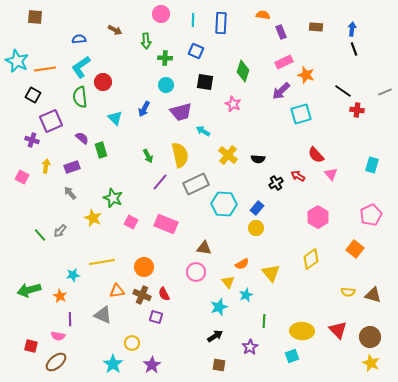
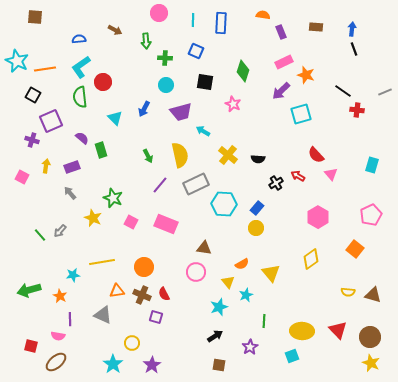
pink circle at (161, 14): moved 2 px left, 1 px up
purple line at (160, 182): moved 3 px down
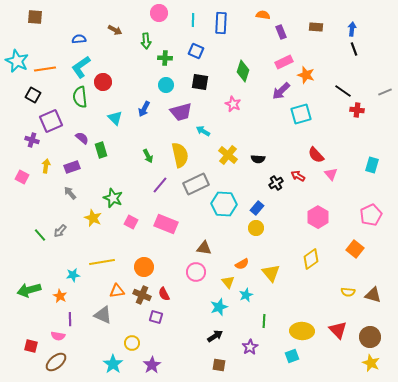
black square at (205, 82): moved 5 px left
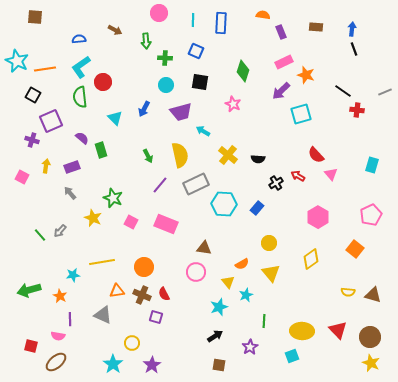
yellow circle at (256, 228): moved 13 px right, 15 px down
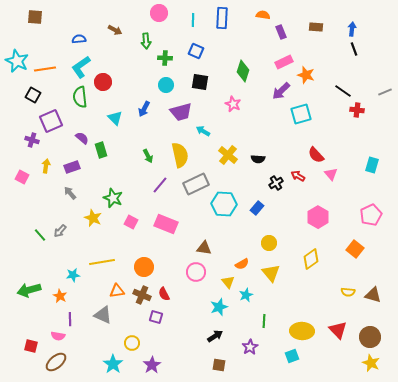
blue rectangle at (221, 23): moved 1 px right, 5 px up
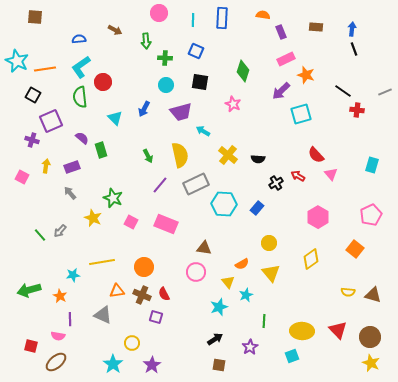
pink rectangle at (284, 62): moved 2 px right, 3 px up
black arrow at (215, 336): moved 3 px down
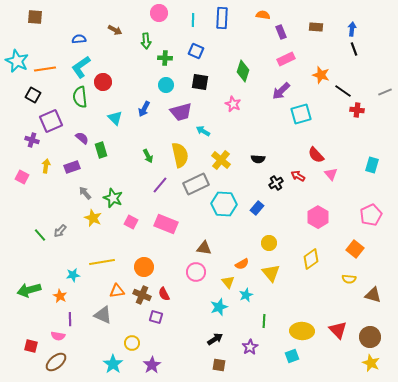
orange star at (306, 75): moved 15 px right
yellow cross at (228, 155): moved 7 px left, 5 px down
gray arrow at (70, 193): moved 15 px right
yellow semicircle at (348, 292): moved 1 px right, 13 px up
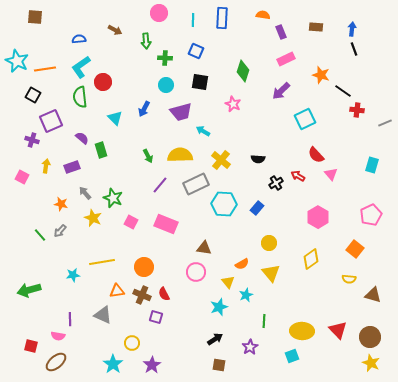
gray line at (385, 92): moved 31 px down
cyan square at (301, 114): moved 4 px right, 5 px down; rotated 10 degrees counterclockwise
yellow semicircle at (180, 155): rotated 80 degrees counterclockwise
orange star at (60, 296): moved 1 px right, 92 px up; rotated 16 degrees counterclockwise
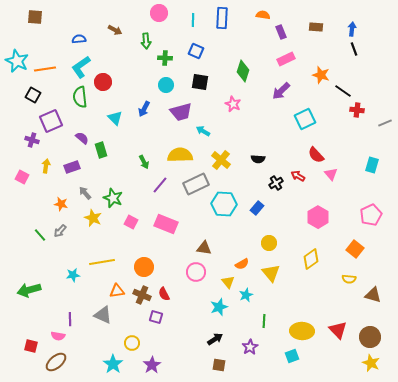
green arrow at (148, 156): moved 4 px left, 6 px down
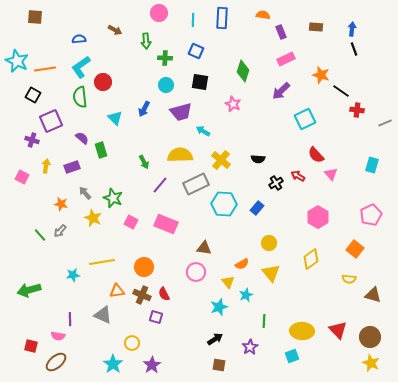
black line at (343, 91): moved 2 px left
